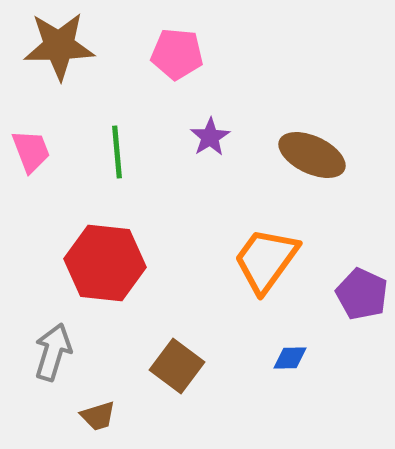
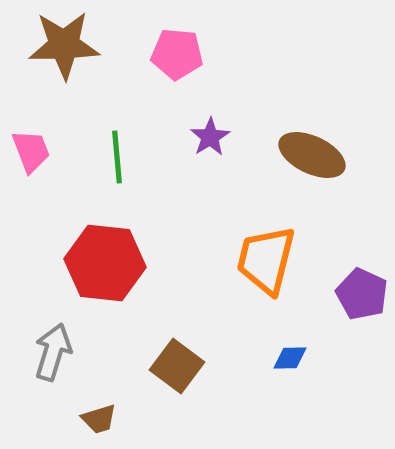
brown star: moved 5 px right, 1 px up
green line: moved 5 px down
orange trapezoid: rotated 22 degrees counterclockwise
brown trapezoid: moved 1 px right, 3 px down
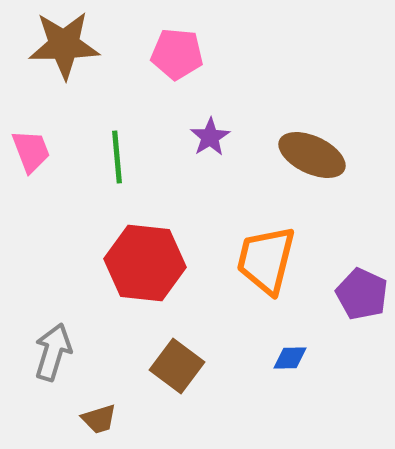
red hexagon: moved 40 px right
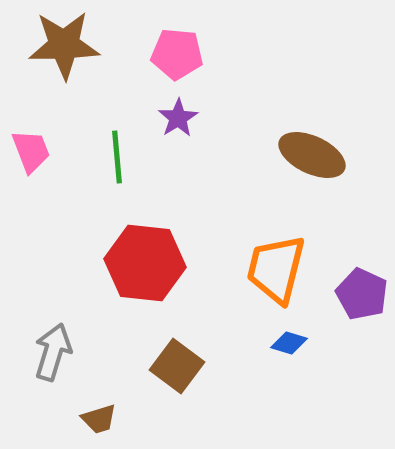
purple star: moved 32 px left, 19 px up
orange trapezoid: moved 10 px right, 9 px down
blue diamond: moved 1 px left, 15 px up; rotated 18 degrees clockwise
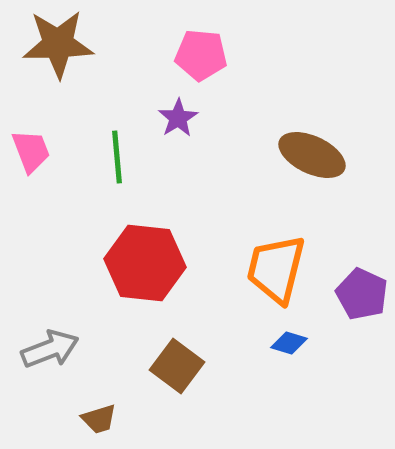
brown star: moved 6 px left, 1 px up
pink pentagon: moved 24 px right, 1 px down
gray arrow: moved 3 px left, 3 px up; rotated 52 degrees clockwise
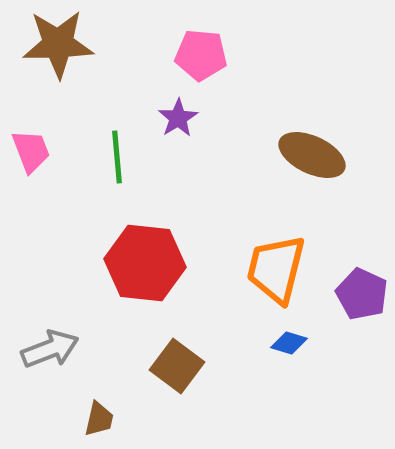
brown trapezoid: rotated 60 degrees counterclockwise
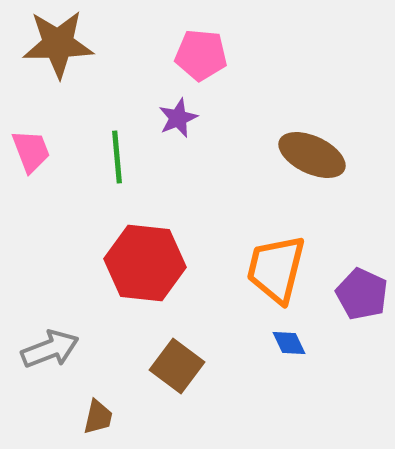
purple star: rotated 9 degrees clockwise
blue diamond: rotated 48 degrees clockwise
brown trapezoid: moved 1 px left, 2 px up
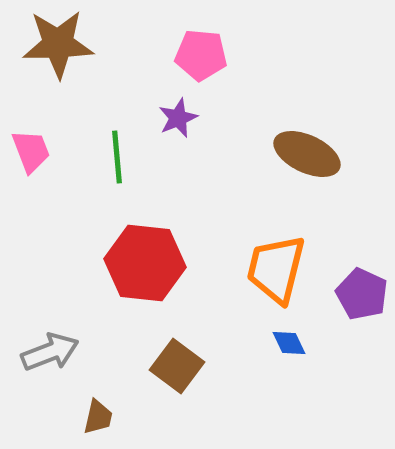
brown ellipse: moved 5 px left, 1 px up
gray arrow: moved 3 px down
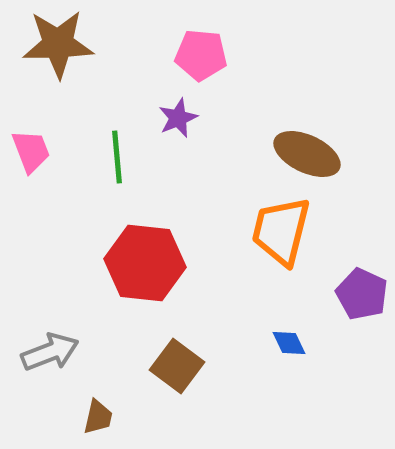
orange trapezoid: moved 5 px right, 38 px up
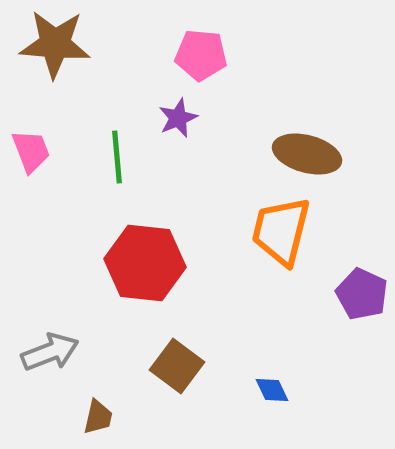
brown star: moved 3 px left; rotated 6 degrees clockwise
brown ellipse: rotated 10 degrees counterclockwise
blue diamond: moved 17 px left, 47 px down
